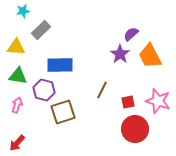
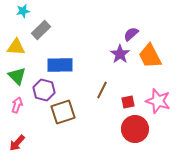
green triangle: moved 1 px left; rotated 36 degrees clockwise
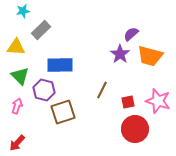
orange trapezoid: rotated 48 degrees counterclockwise
green triangle: moved 3 px right
pink arrow: moved 1 px down
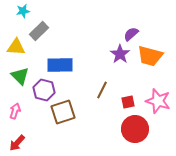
gray rectangle: moved 2 px left, 1 px down
pink arrow: moved 2 px left, 5 px down
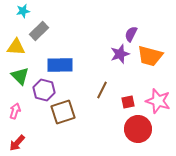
purple semicircle: rotated 21 degrees counterclockwise
purple star: rotated 18 degrees clockwise
red circle: moved 3 px right
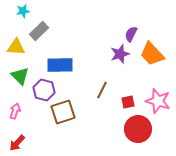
orange trapezoid: moved 2 px right, 2 px up; rotated 32 degrees clockwise
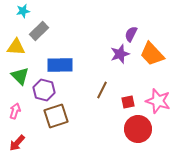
brown square: moved 7 px left, 4 px down
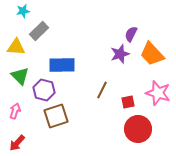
blue rectangle: moved 2 px right
pink star: moved 8 px up
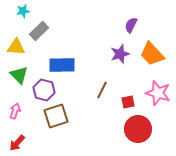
purple semicircle: moved 9 px up
green triangle: moved 1 px left, 1 px up
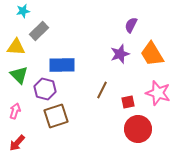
orange trapezoid: rotated 12 degrees clockwise
purple hexagon: moved 1 px right, 1 px up
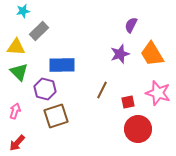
green triangle: moved 3 px up
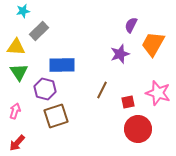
orange trapezoid: moved 1 px right, 10 px up; rotated 60 degrees clockwise
green triangle: rotated 12 degrees clockwise
